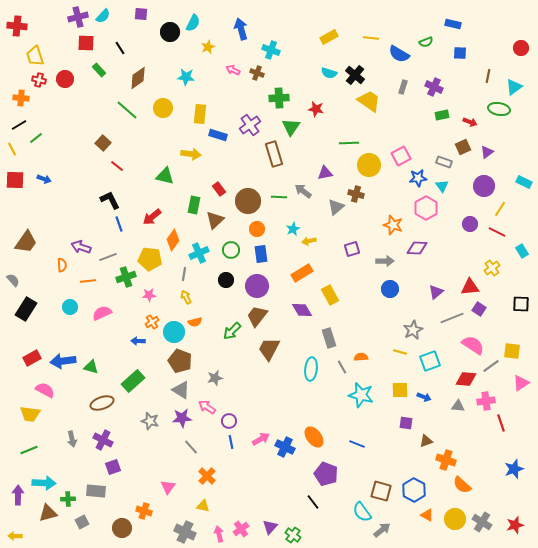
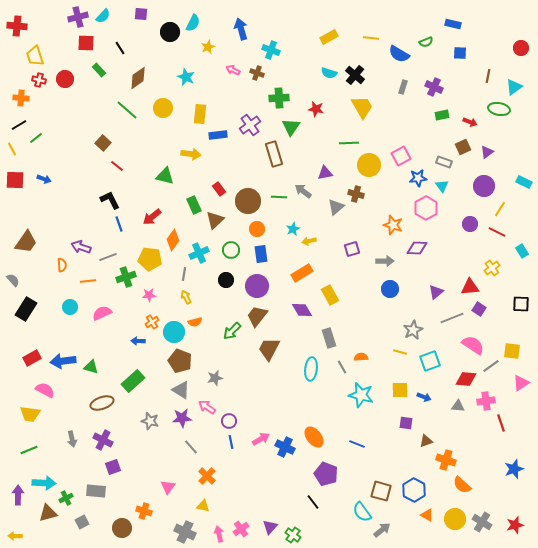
cyan star at (186, 77): rotated 18 degrees clockwise
yellow trapezoid at (369, 101): moved 7 px left, 6 px down; rotated 25 degrees clockwise
blue rectangle at (218, 135): rotated 24 degrees counterclockwise
green rectangle at (194, 205): rotated 36 degrees counterclockwise
green cross at (68, 499): moved 2 px left, 1 px up; rotated 24 degrees counterclockwise
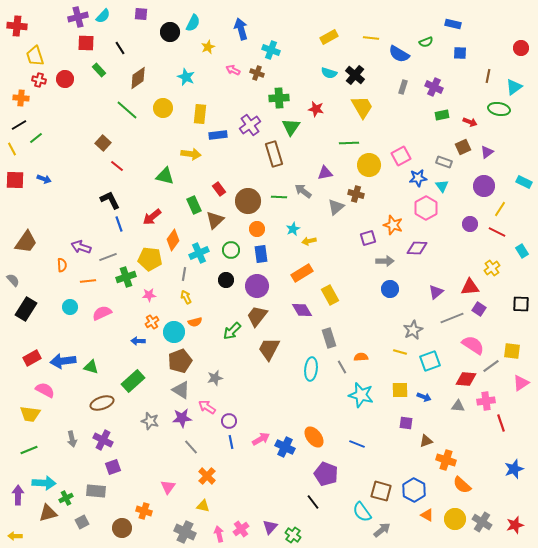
purple square at (352, 249): moved 16 px right, 11 px up
brown pentagon at (180, 361): rotated 30 degrees clockwise
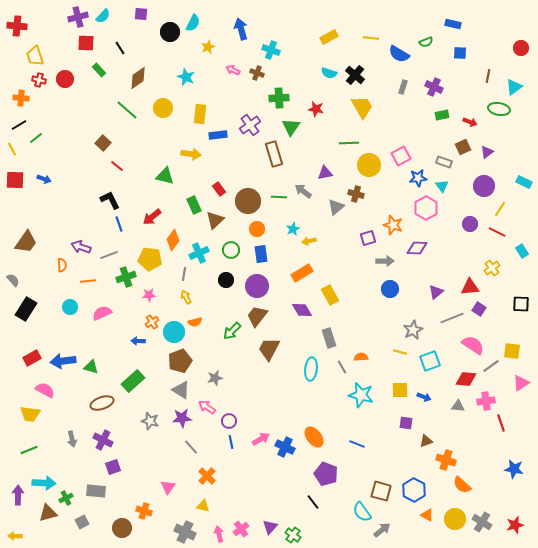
gray line at (108, 257): moved 1 px right, 2 px up
blue star at (514, 469): rotated 30 degrees clockwise
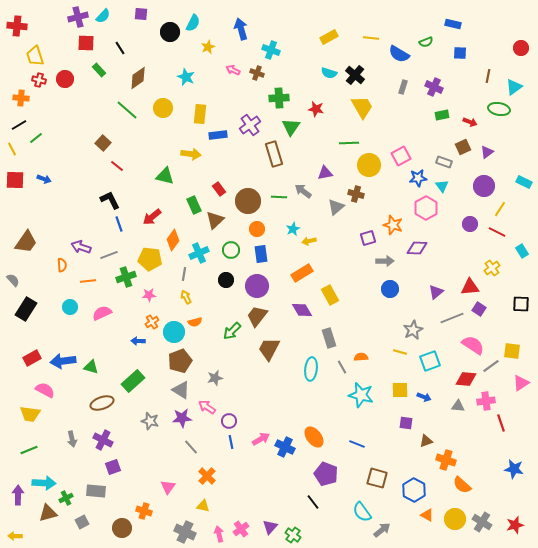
brown square at (381, 491): moved 4 px left, 13 px up
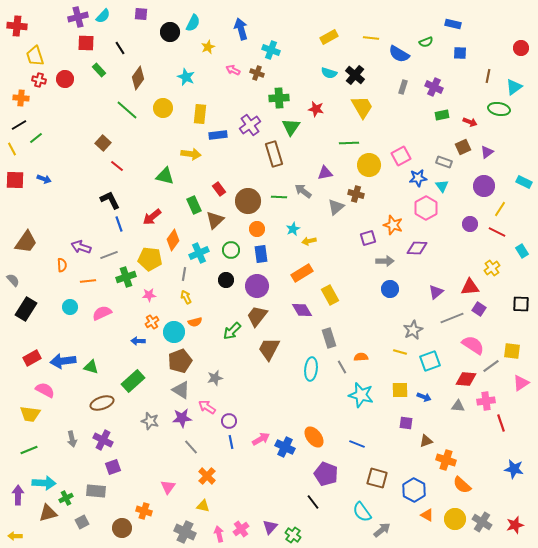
brown diamond at (138, 78): rotated 20 degrees counterclockwise
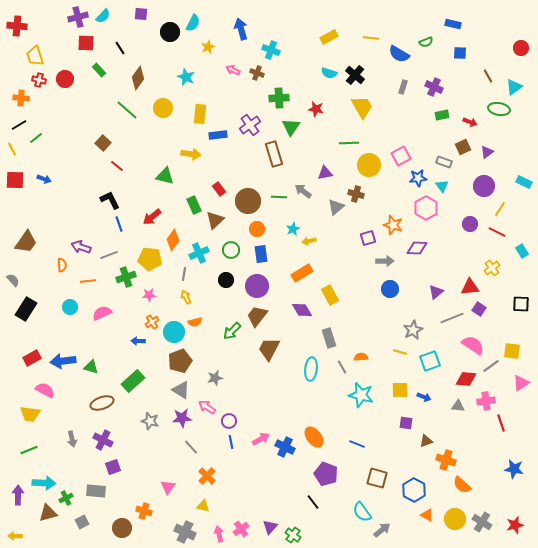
brown line at (488, 76): rotated 40 degrees counterclockwise
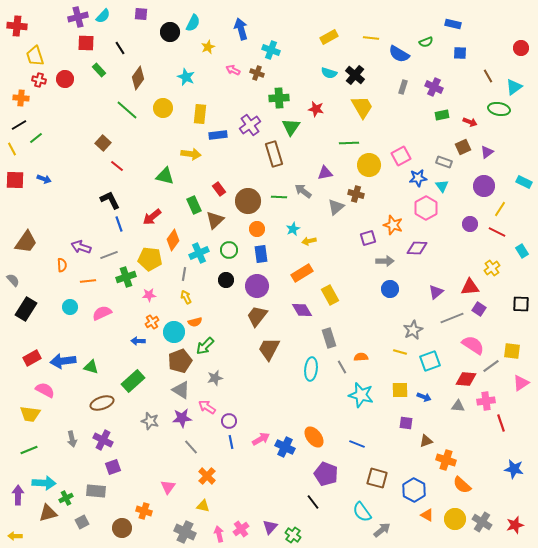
green circle at (231, 250): moved 2 px left
green arrow at (232, 331): moved 27 px left, 15 px down
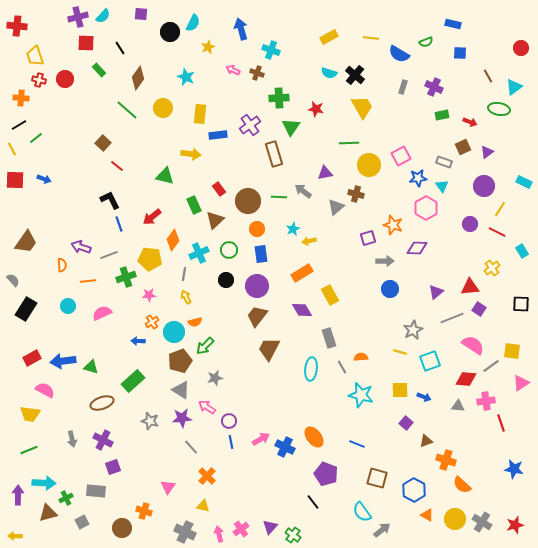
cyan circle at (70, 307): moved 2 px left, 1 px up
purple square at (406, 423): rotated 32 degrees clockwise
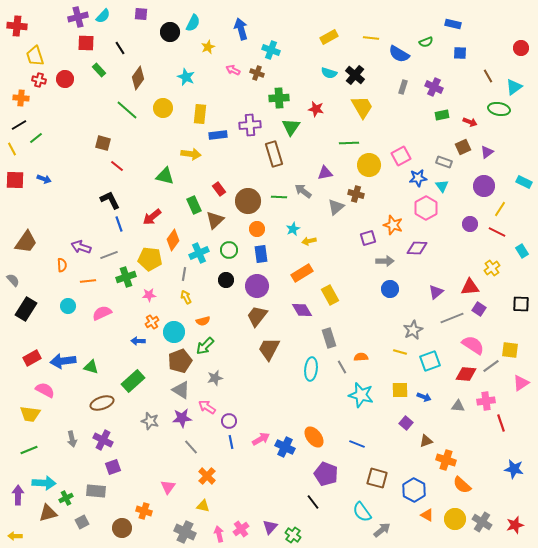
purple cross at (250, 125): rotated 30 degrees clockwise
brown square at (103, 143): rotated 28 degrees counterclockwise
orange semicircle at (195, 322): moved 8 px right, 1 px up
yellow square at (512, 351): moved 2 px left, 1 px up
red diamond at (466, 379): moved 5 px up
